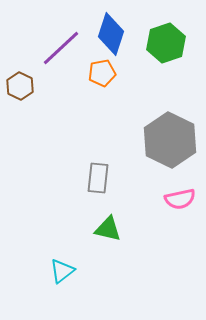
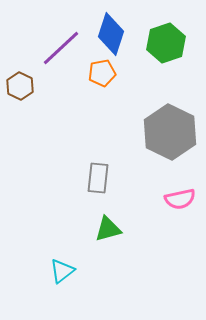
gray hexagon: moved 8 px up
green triangle: rotated 28 degrees counterclockwise
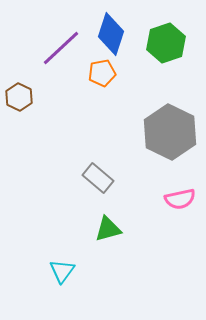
brown hexagon: moved 1 px left, 11 px down
gray rectangle: rotated 56 degrees counterclockwise
cyan triangle: rotated 16 degrees counterclockwise
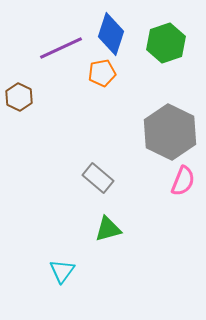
purple line: rotated 18 degrees clockwise
pink semicircle: moved 3 px right, 18 px up; rotated 56 degrees counterclockwise
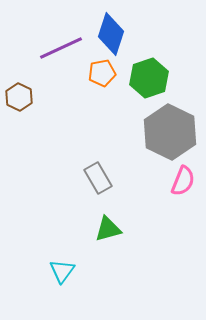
green hexagon: moved 17 px left, 35 px down
gray rectangle: rotated 20 degrees clockwise
